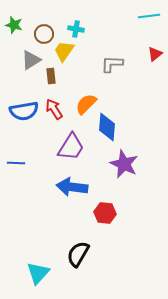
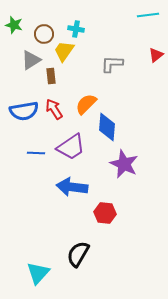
cyan line: moved 1 px left, 1 px up
red triangle: moved 1 px right, 1 px down
purple trapezoid: rotated 24 degrees clockwise
blue line: moved 20 px right, 10 px up
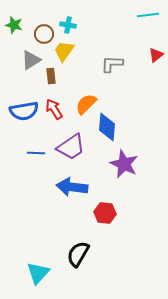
cyan cross: moved 8 px left, 4 px up
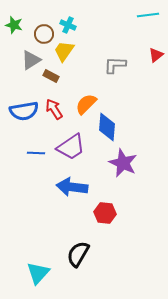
cyan cross: rotated 14 degrees clockwise
gray L-shape: moved 3 px right, 1 px down
brown rectangle: rotated 56 degrees counterclockwise
purple star: moved 1 px left, 1 px up
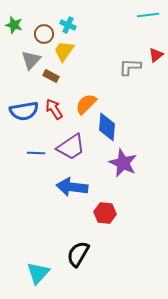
gray triangle: rotated 15 degrees counterclockwise
gray L-shape: moved 15 px right, 2 px down
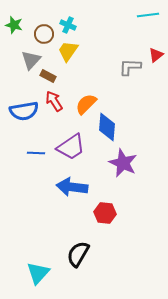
yellow trapezoid: moved 4 px right
brown rectangle: moved 3 px left
red arrow: moved 8 px up
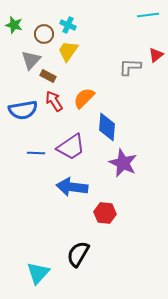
orange semicircle: moved 2 px left, 6 px up
blue semicircle: moved 1 px left, 1 px up
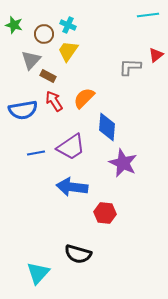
blue line: rotated 12 degrees counterclockwise
black semicircle: rotated 104 degrees counterclockwise
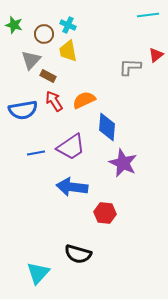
yellow trapezoid: rotated 45 degrees counterclockwise
orange semicircle: moved 2 px down; rotated 20 degrees clockwise
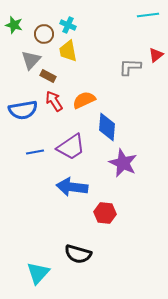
blue line: moved 1 px left, 1 px up
